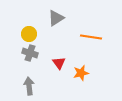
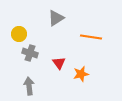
yellow circle: moved 10 px left
orange star: moved 1 px down
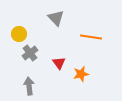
gray triangle: rotated 42 degrees counterclockwise
gray cross: rotated 35 degrees clockwise
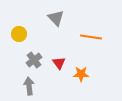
gray cross: moved 4 px right, 7 px down
orange star: rotated 14 degrees clockwise
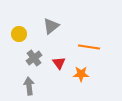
gray triangle: moved 5 px left, 8 px down; rotated 36 degrees clockwise
orange line: moved 2 px left, 10 px down
gray cross: moved 2 px up
